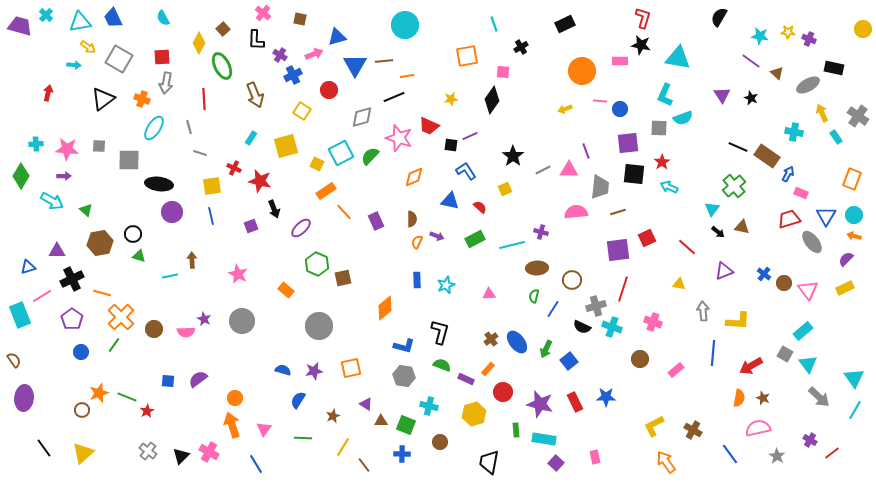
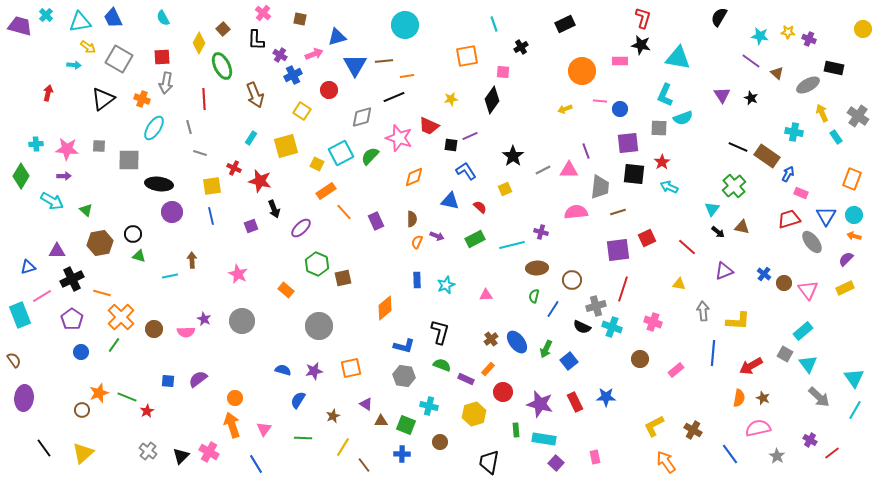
pink triangle at (489, 294): moved 3 px left, 1 px down
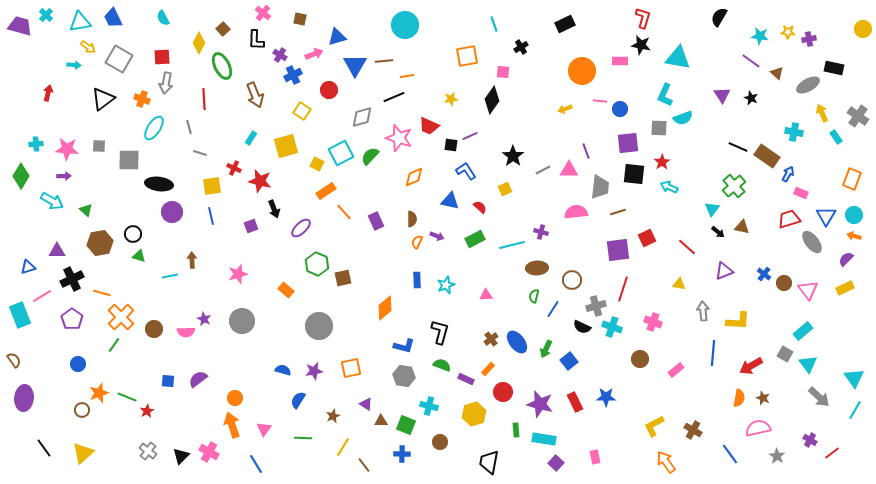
purple cross at (809, 39): rotated 32 degrees counterclockwise
pink star at (238, 274): rotated 30 degrees clockwise
blue circle at (81, 352): moved 3 px left, 12 px down
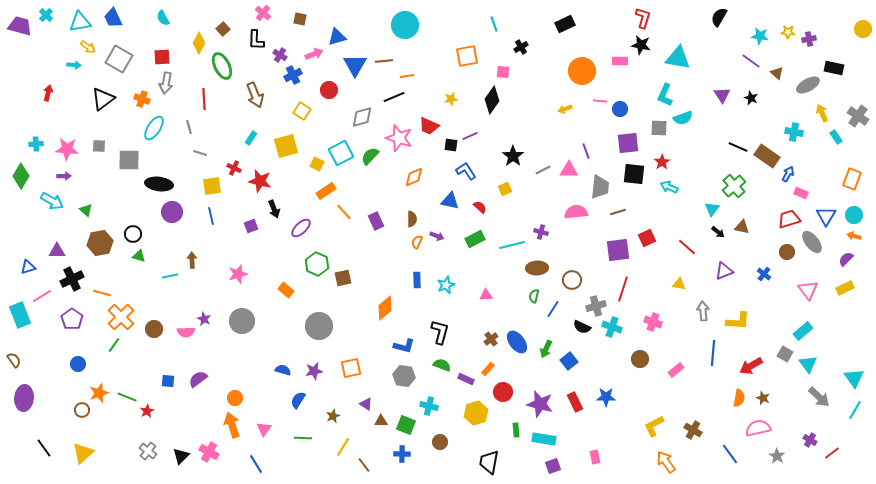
brown circle at (784, 283): moved 3 px right, 31 px up
yellow hexagon at (474, 414): moved 2 px right, 1 px up
purple square at (556, 463): moved 3 px left, 3 px down; rotated 28 degrees clockwise
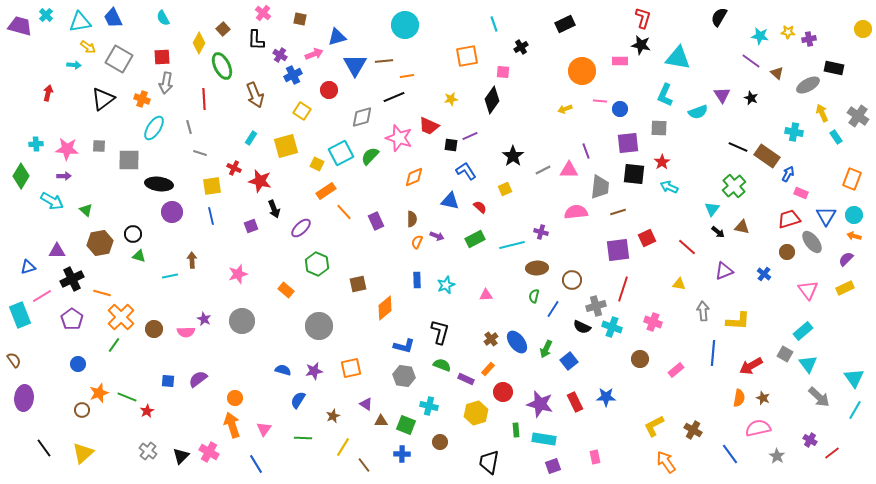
cyan semicircle at (683, 118): moved 15 px right, 6 px up
brown square at (343, 278): moved 15 px right, 6 px down
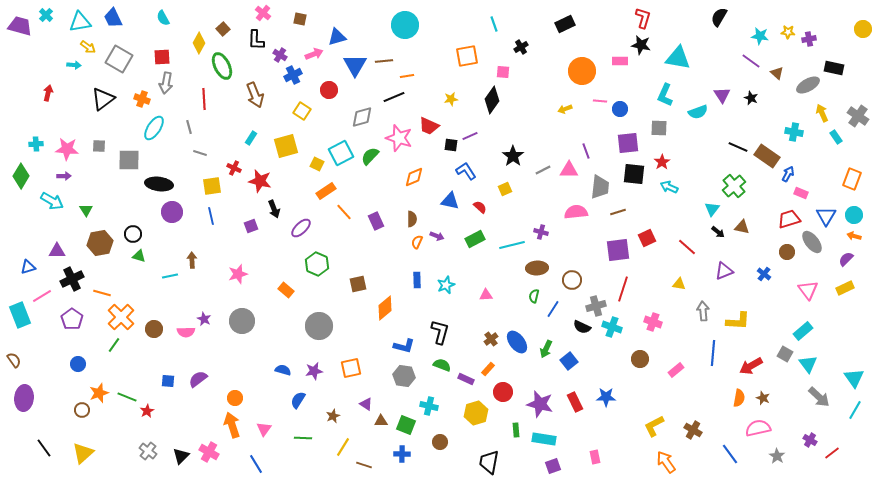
green triangle at (86, 210): rotated 16 degrees clockwise
brown line at (364, 465): rotated 35 degrees counterclockwise
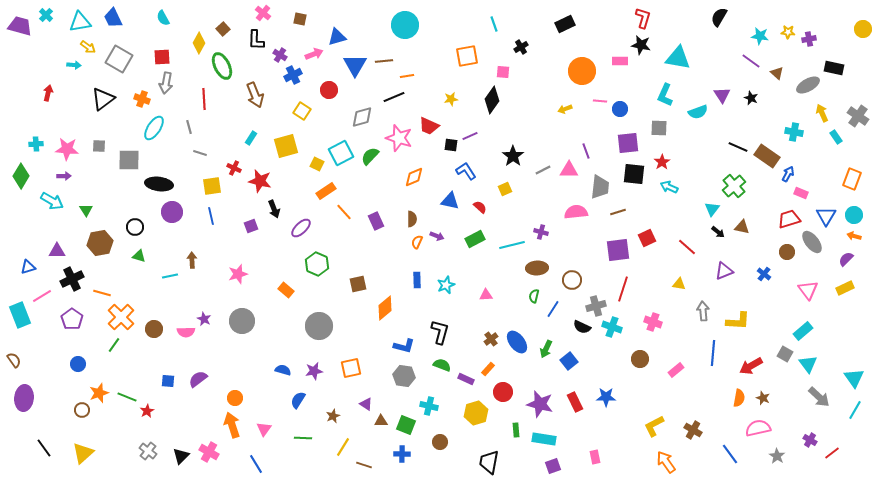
black circle at (133, 234): moved 2 px right, 7 px up
